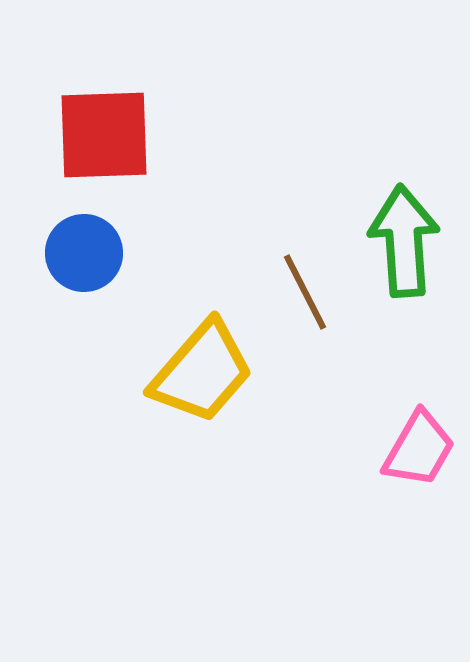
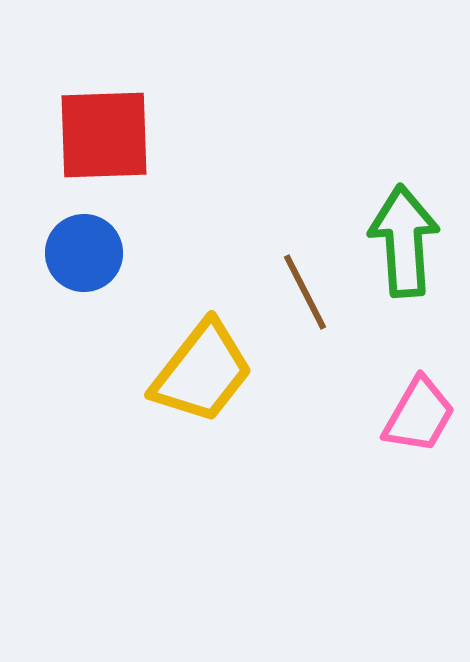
yellow trapezoid: rotated 3 degrees counterclockwise
pink trapezoid: moved 34 px up
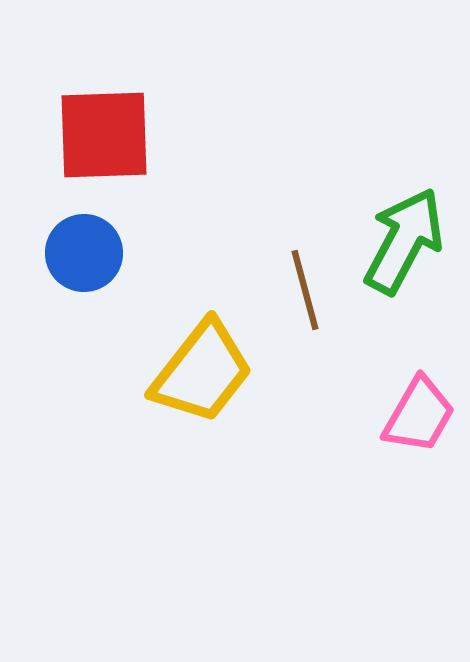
green arrow: rotated 32 degrees clockwise
brown line: moved 2 px up; rotated 12 degrees clockwise
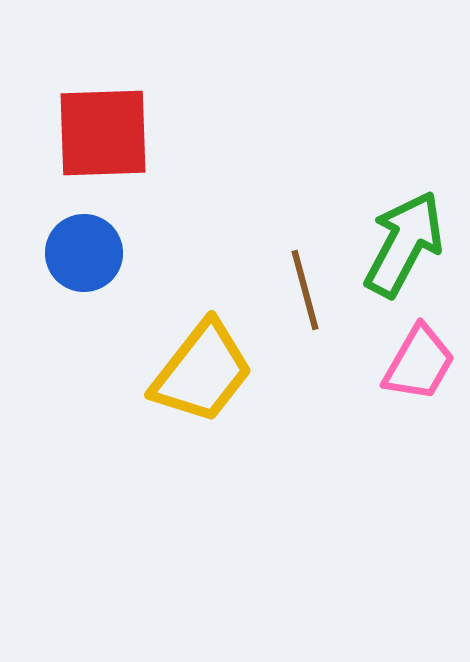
red square: moved 1 px left, 2 px up
green arrow: moved 3 px down
pink trapezoid: moved 52 px up
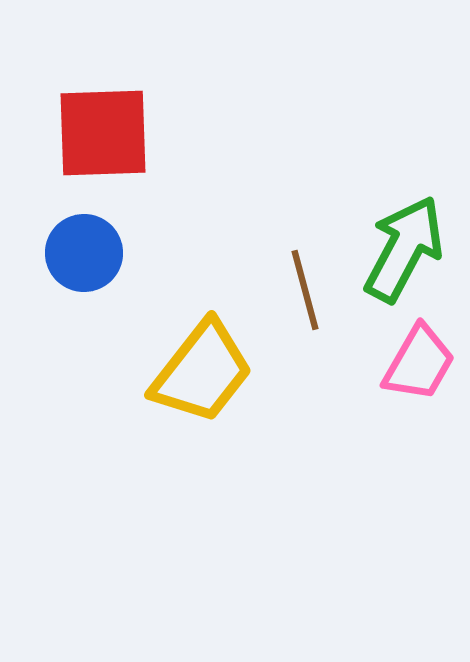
green arrow: moved 5 px down
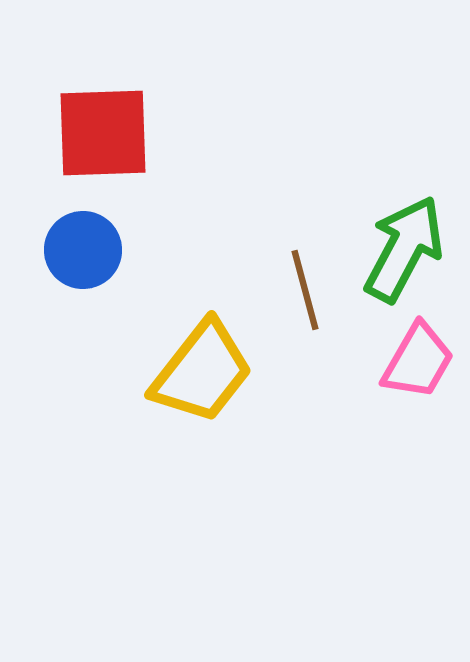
blue circle: moved 1 px left, 3 px up
pink trapezoid: moved 1 px left, 2 px up
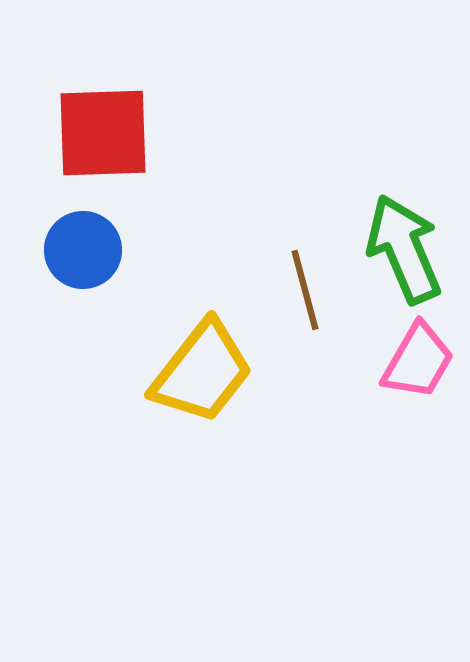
green arrow: rotated 51 degrees counterclockwise
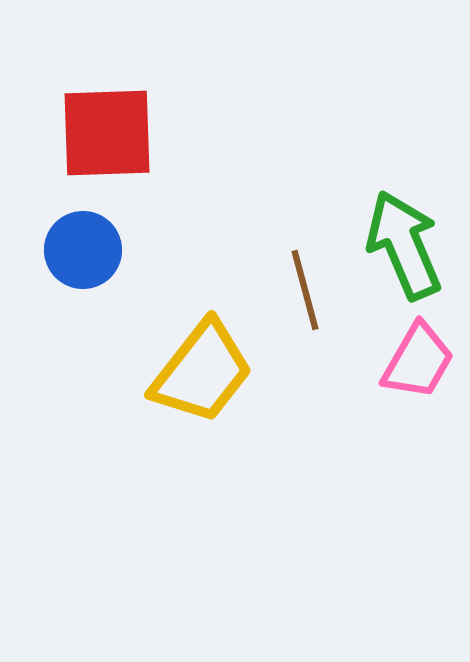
red square: moved 4 px right
green arrow: moved 4 px up
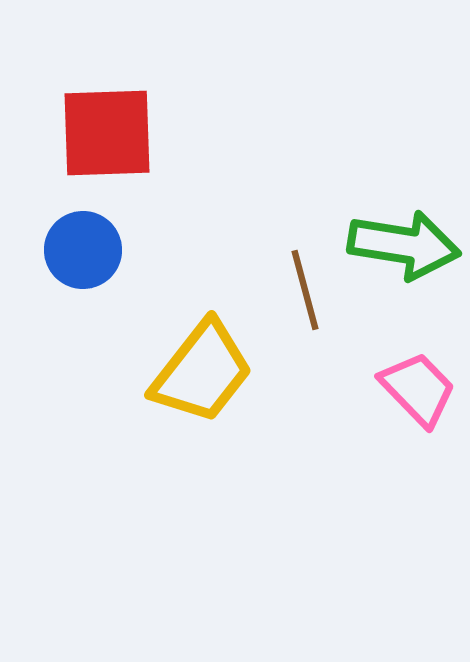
green arrow: rotated 122 degrees clockwise
pink trapezoid: moved 28 px down; rotated 74 degrees counterclockwise
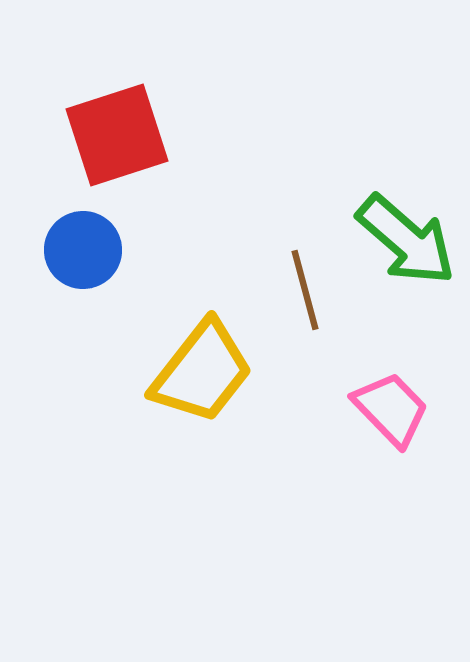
red square: moved 10 px right, 2 px down; rotated 16 degrees counterclockwise
green arrow: moved 2 px right, 5 px up; rotated 32 degrees clockwise
pink trapezoid: moved 27 px left, 20 px down
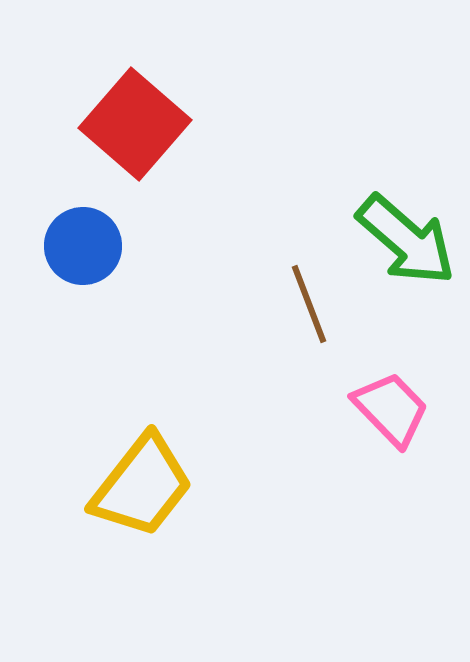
red square: moved 18 px right, 11 px up; rotated 31 degrees counterclockwise
blue circle: moved 4 px up
brown line: moved 4 px right, 14 px down; rotated 6 degrees counterclockwise
yellow trapezoid: moved 60 px left, 114 px down
